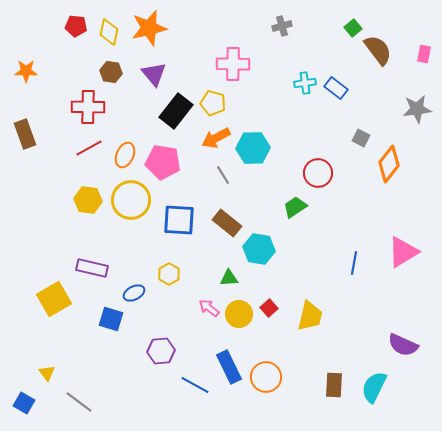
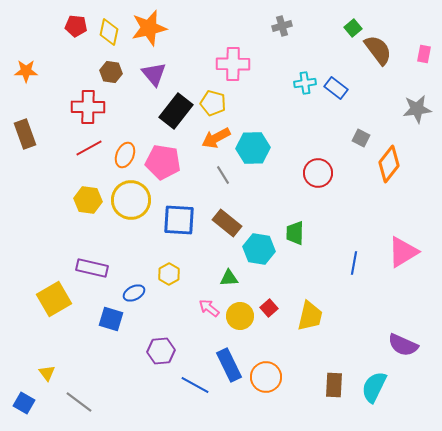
green trapezoid at (295, 207): moved 26 px down; rotated 55 degrees counterclockwise
yellow circle at (239, 314): moved 1 px right, 2 px down
blue rectangle at (229, 367): moved 2 px up
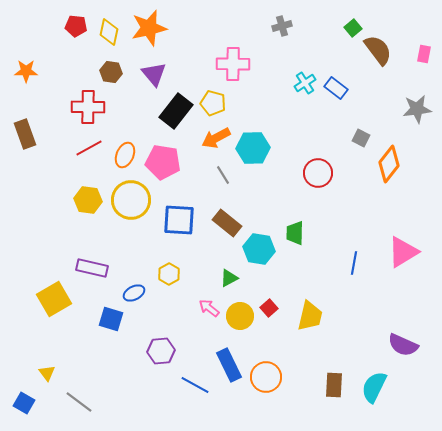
cyan cross at (305, 83): rotated 25 degrees counterclockwise
green triangle at (229, 278): rotated 24 degrees counterclockwise
